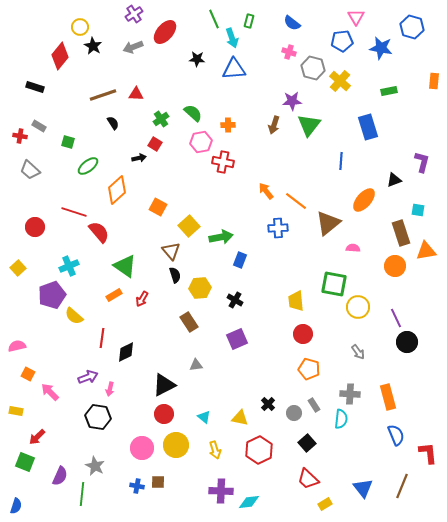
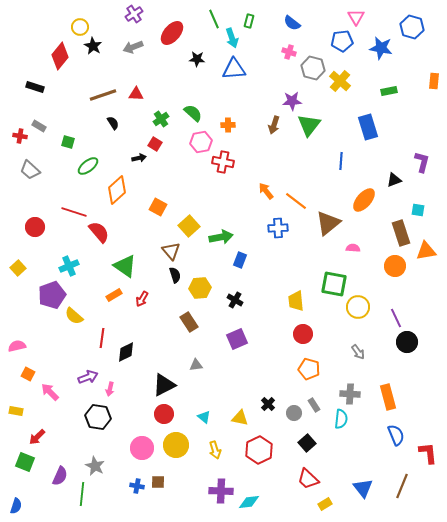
red ellipse at (165, 32): moved 7 px right, 1 px down
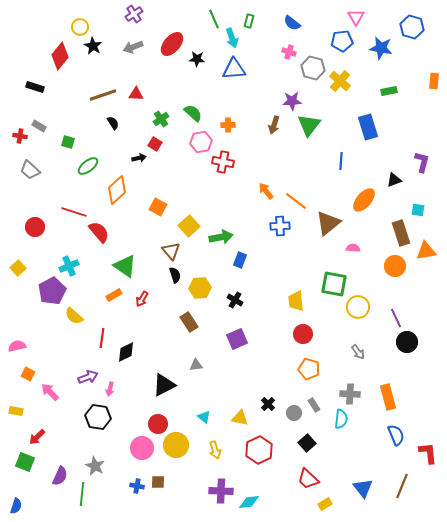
red ellipse at (172, 33): moved 11 px down
blue cross at (278, 228): moved 2 px right, 2 px up
purple pentagon at (52, 295): moved 4 px up; rotated 8 degrees counterclockwise
red circle at (164, 414): moved 6 px left, 10 px down
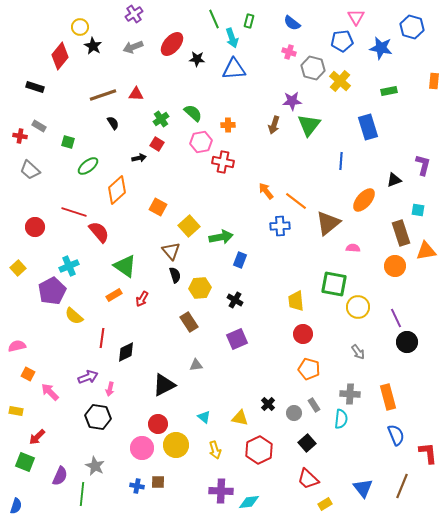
red square at (155, 144): moved 2 px right
purple L-shape at (422, 162): moved 1 px right, 3 px down
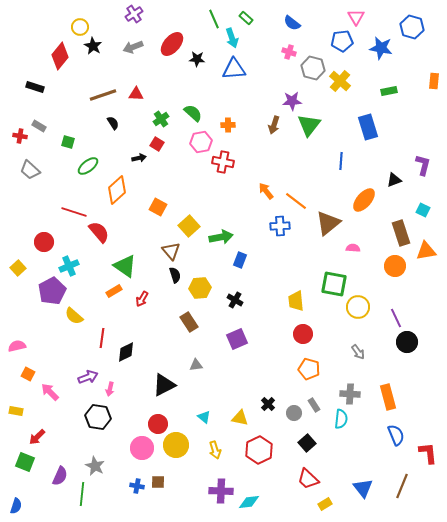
green rectangle at (249, 21): moved 3 px left, 3 px up; rotated 64 degrees counterclockwise
cyan square at (418, 210): moved 5 px right; rotated 16 degrees clockwise
red circle at (35, 227): moved 9 px right, 15 px down
orange rectangle at (114, 295): moved 4 px up
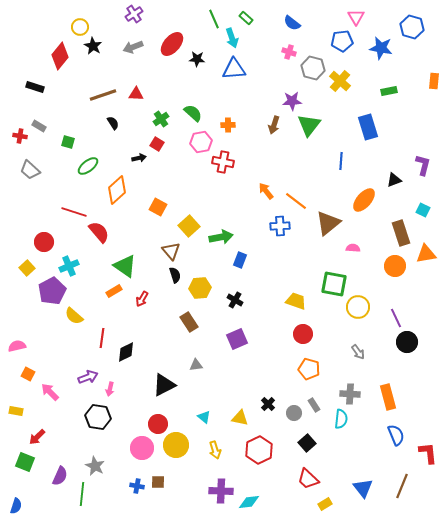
orange triangle at (426, 251): moved 3 px down
yellow square at (18, 268): moved 9 px right
yellow trapezoid at (296, 301): rotated 115 degrees clockwise
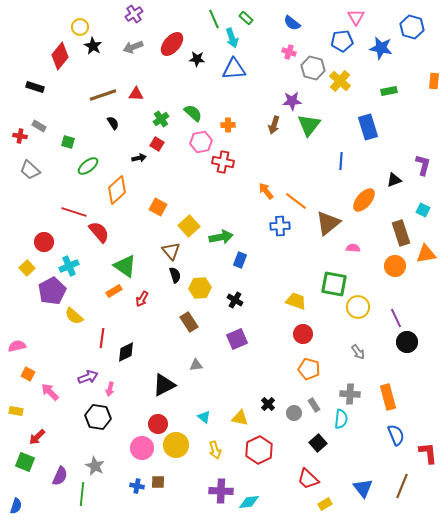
black square at (307, 443): moved 11 px right
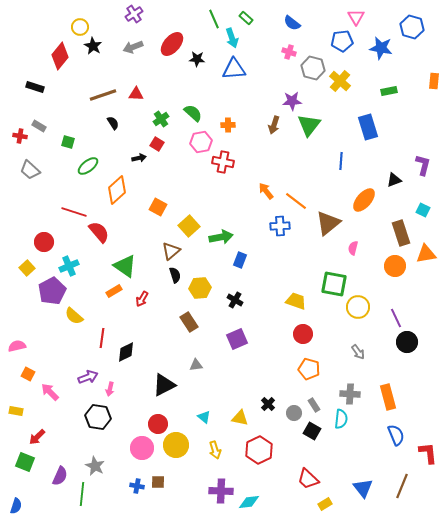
pink semicircle at (353, 248): rotated 80 degrees counterclockwise
brown triangle at (171, 251): rotated 30 degrees clockwise
black square at (318, 443): moved 6 px left, 12 px up; rotated 18 degrees counterclockwise
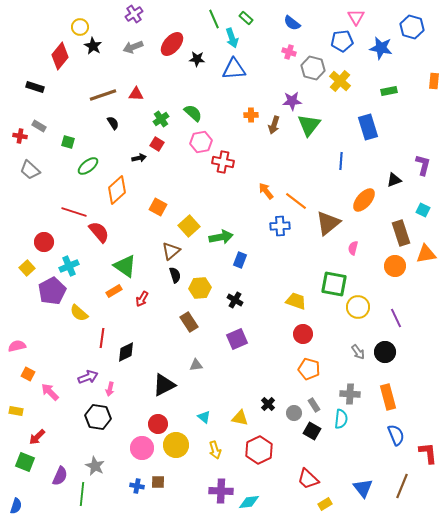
orange cross at (228, 125): moved 23 px right, 10 px up
yellow semicircle at (74, 316): moved 5 px right, 3 px up
black circle at (407, 342): moved 22 px left, 10 px down
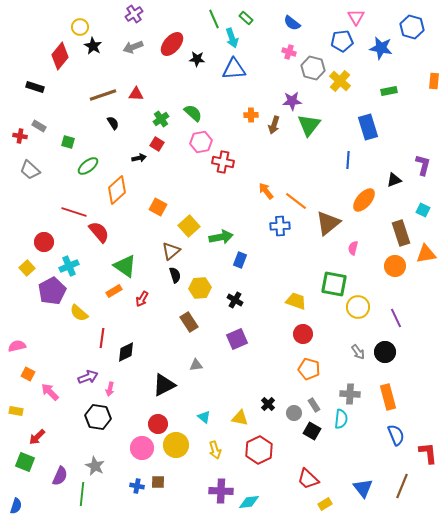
blue line at (341, 161): moved 7 px right, 1 px up
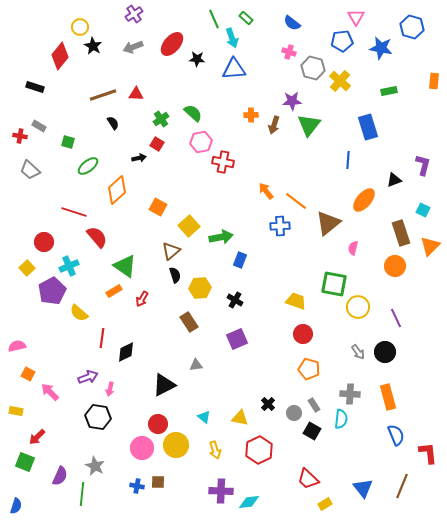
red semicircle at (99, 232): moved 2 px left, 5 px down
orange triangle at (426, 254): moved 4 px right, 8 px up; rotated 35 degrees counterclockwise
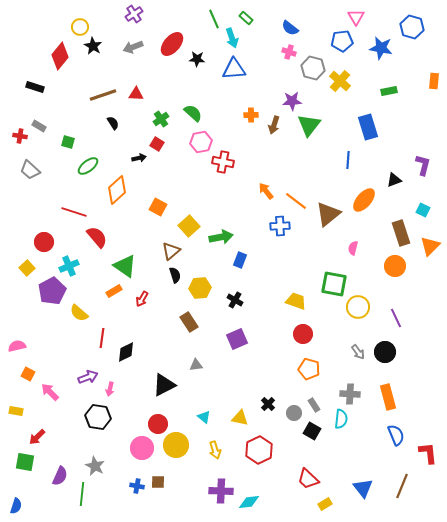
blue semicircle at (292, 23): moved 2 px left, 5 px down
brown triangle at (328, 223): moved 9 px up
green square at (25, 462): rotated 12 degrees counterclockwise
